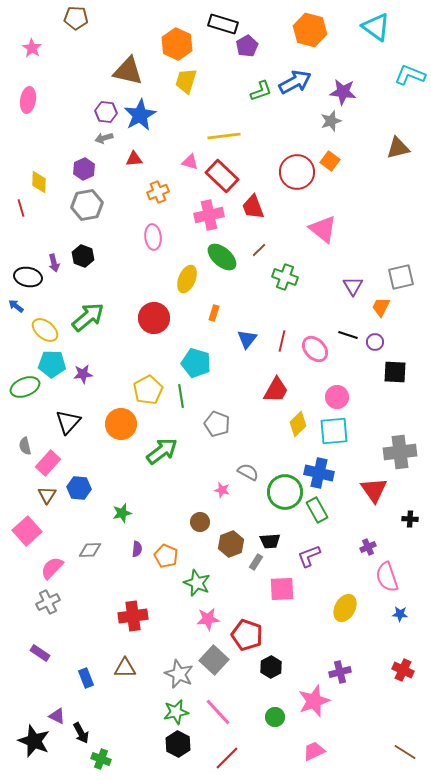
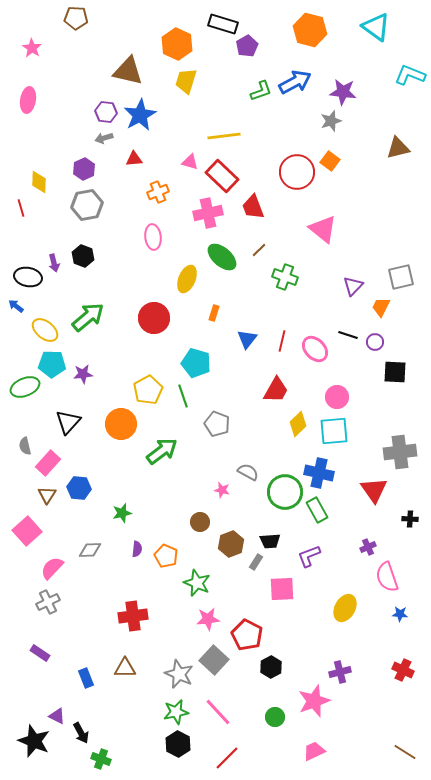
pink cross at (209, 215): moved 1 px left, 2 px up
purple triangle at (353, 286): rotated 15 degrees clockwise
green line at (181, 396): moved 2 px right; rotated 10 degrees counterclockwise
red pentagon at (247, 635): rotated 8 degrees clockwise
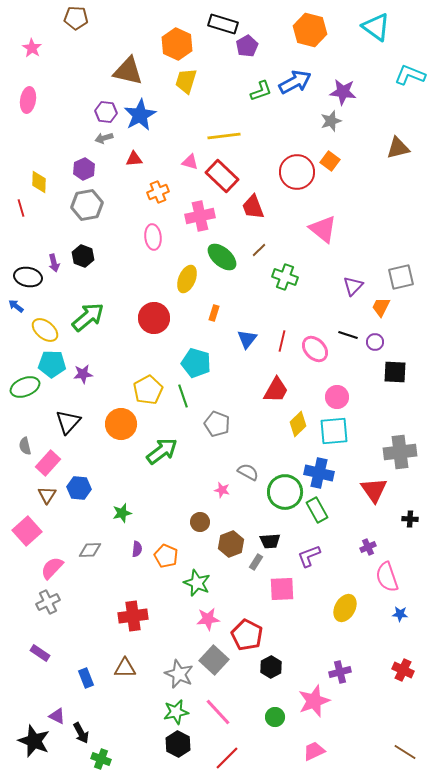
pink cross at (208, 213): moved 8 px left, 3 px down
